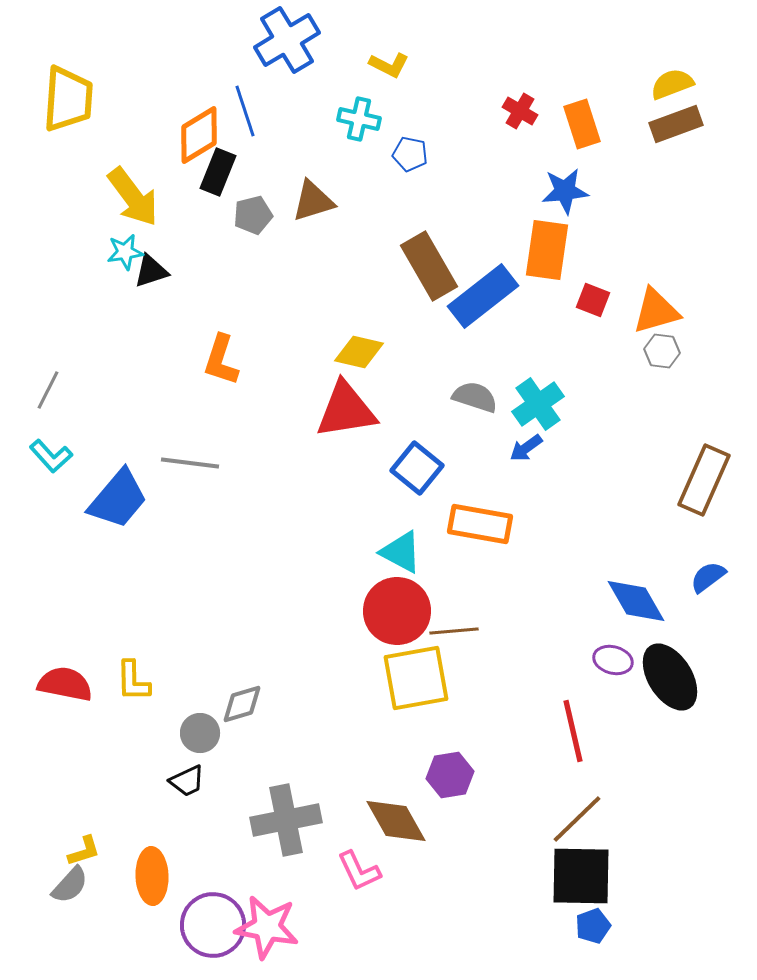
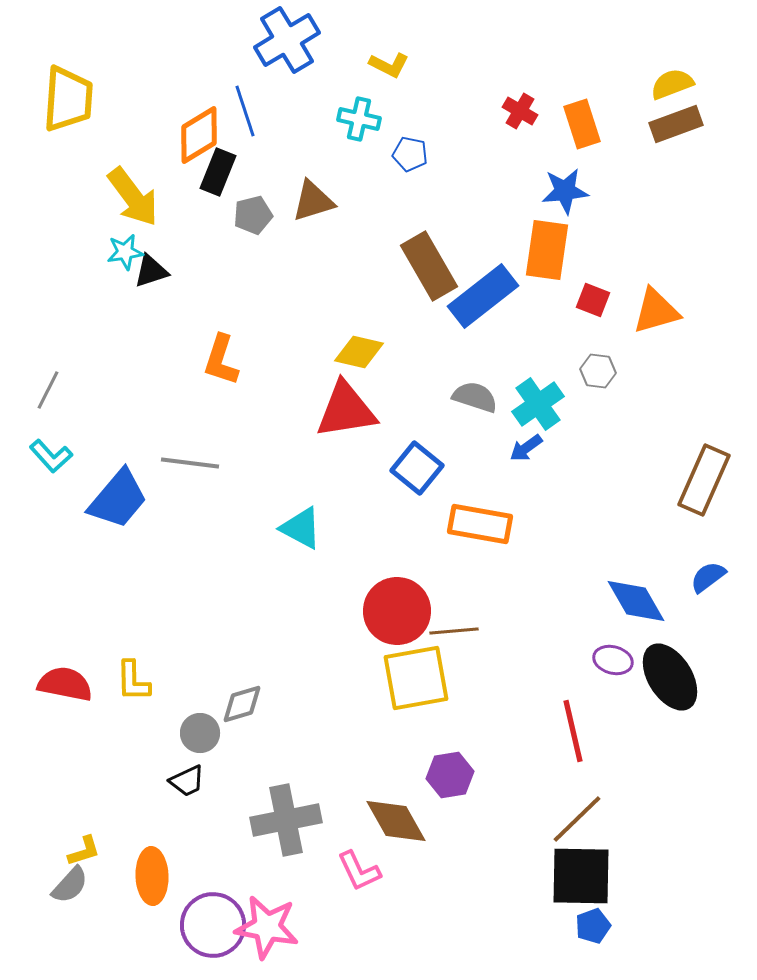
gray hexagon at (662, 351): moved 64 px left, 20 px down
cyan triangle at (401, 552): moved 100 px left, 24 px up
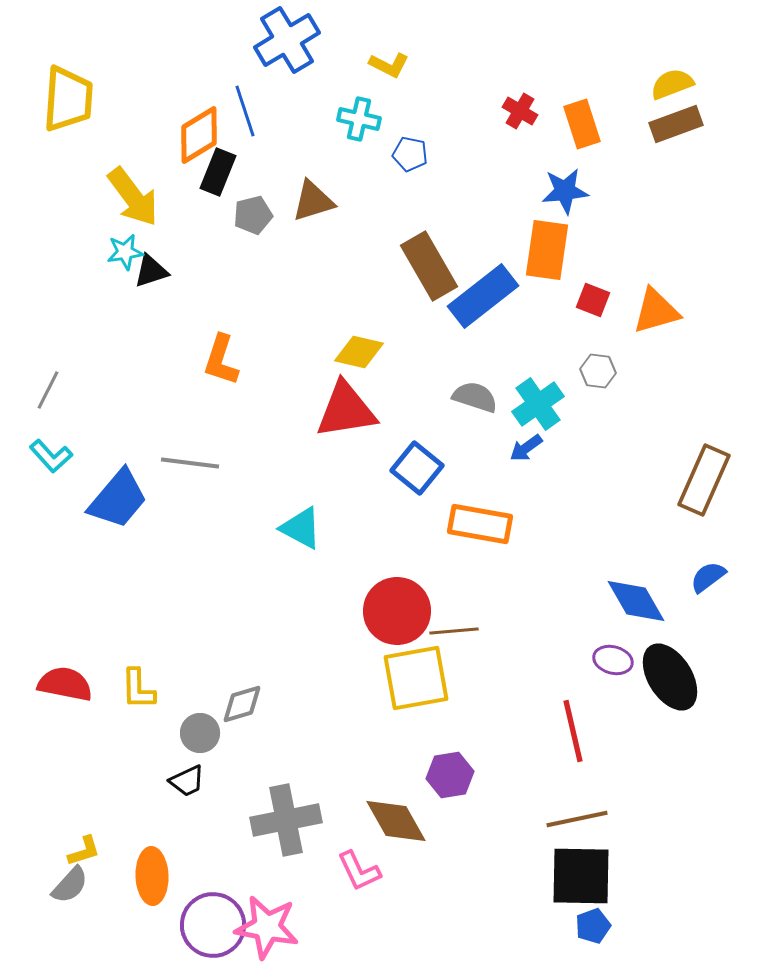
yellow L-shape at (133, 681): moved 5 px right, 8 px down
brown line at (577, 819): rotated 32 degrees clockwise
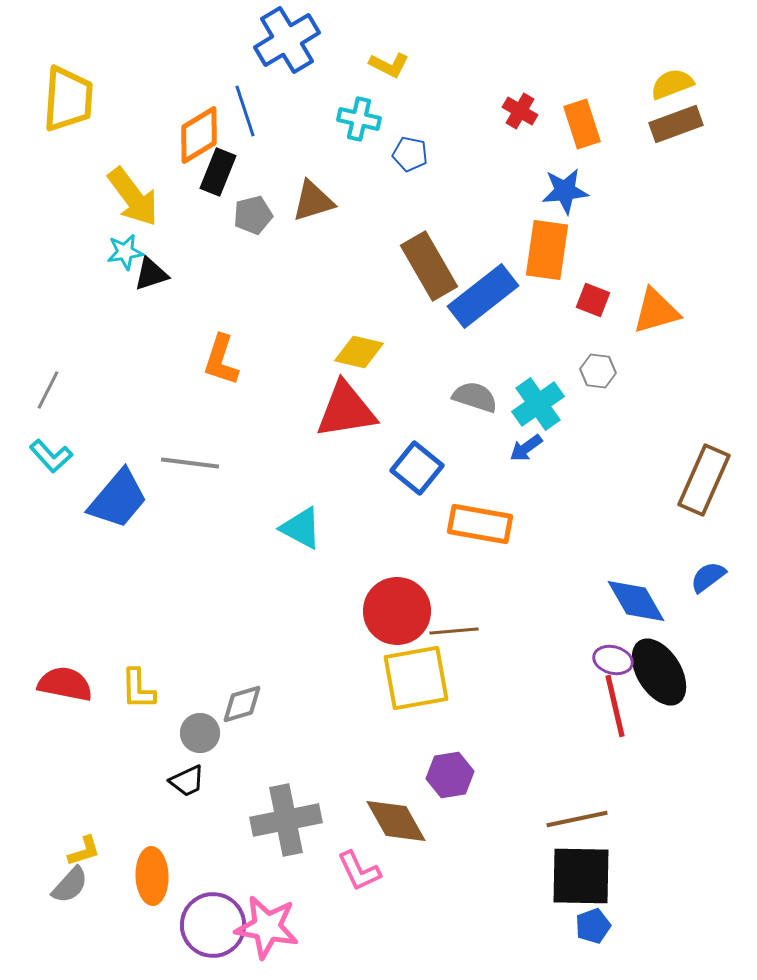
black triangle at (151, 271): moved 3 px down
black ellipse at (670, 677): moved 11 px left, 5 px up
red line at (573, 731): moved 42 px right, 25 px up
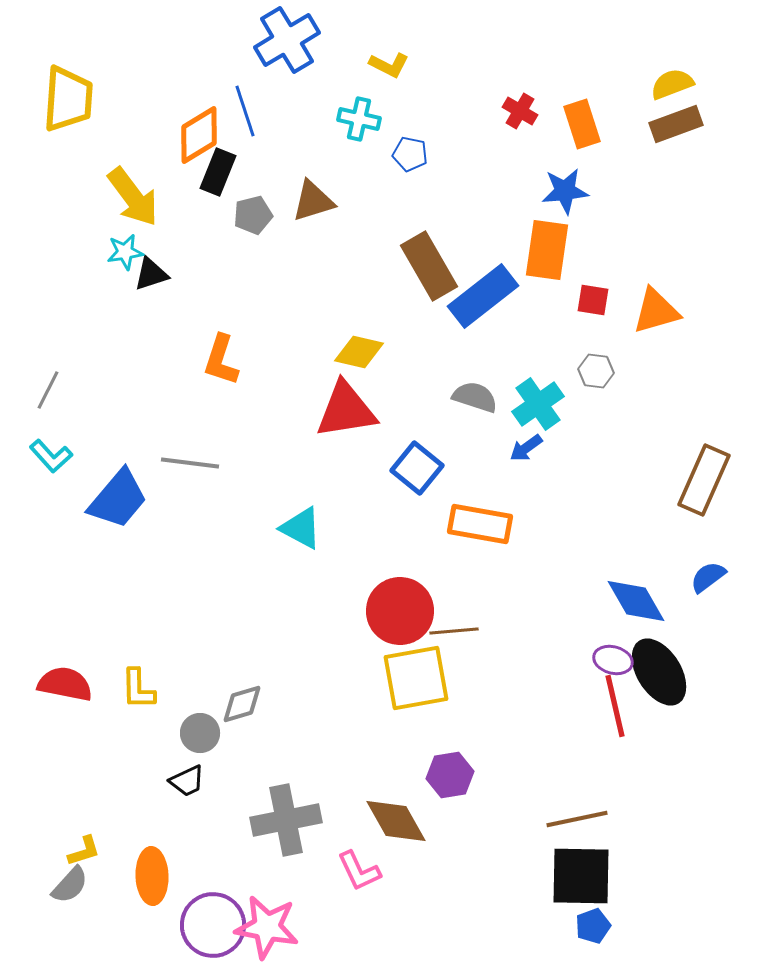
red square at (593, 300): rotated 12 degrees counterclockwise
gray hexagon at (598, 371): moved 2 px left
red circle at (397, 611): moved 3 px right
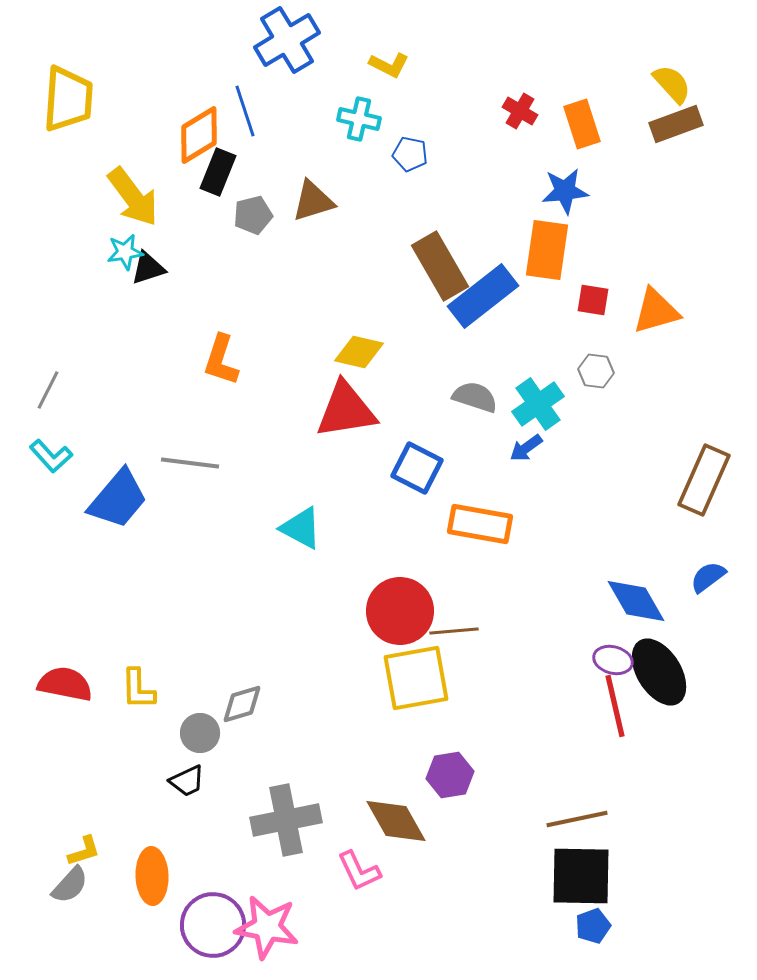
yellow semicircle at (672, 84): rotated 69 degrees clockwise
brown rectangle at (429, 266): moved 11 px right
black triangle at (151, 274): moved 3 px left, 6 px up
blue square at (417, 468): rotated 12 degrees counterclockwise
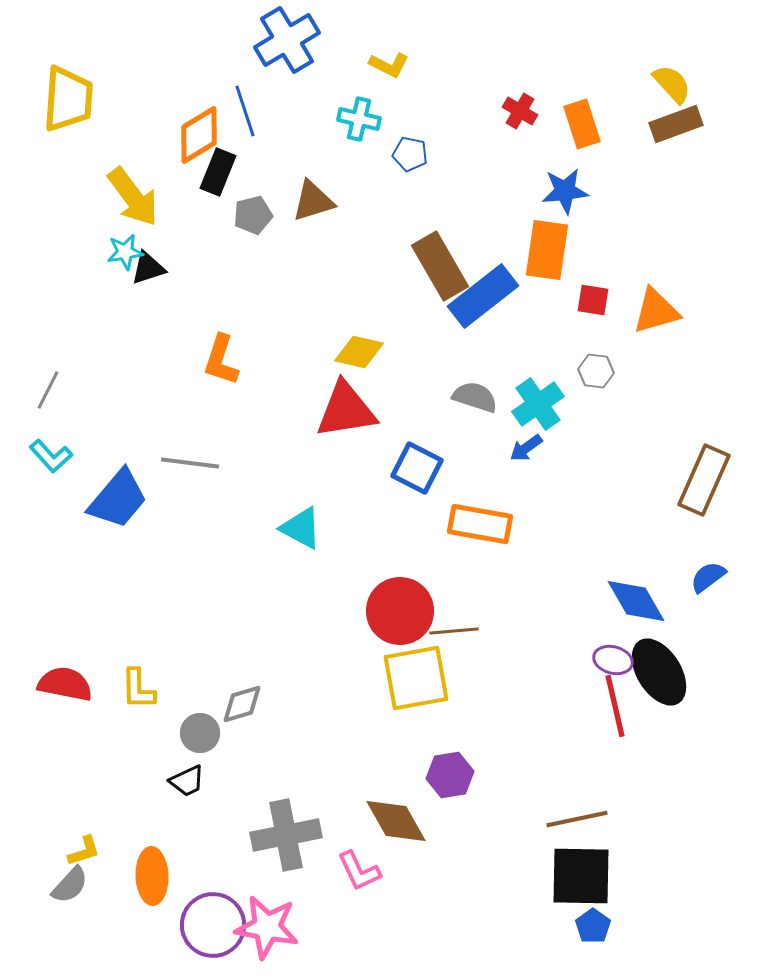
gray cross at (286, 820): moved 15 px down
blue pentagon at (593, 926): rotated 16 degrees counterclockwise
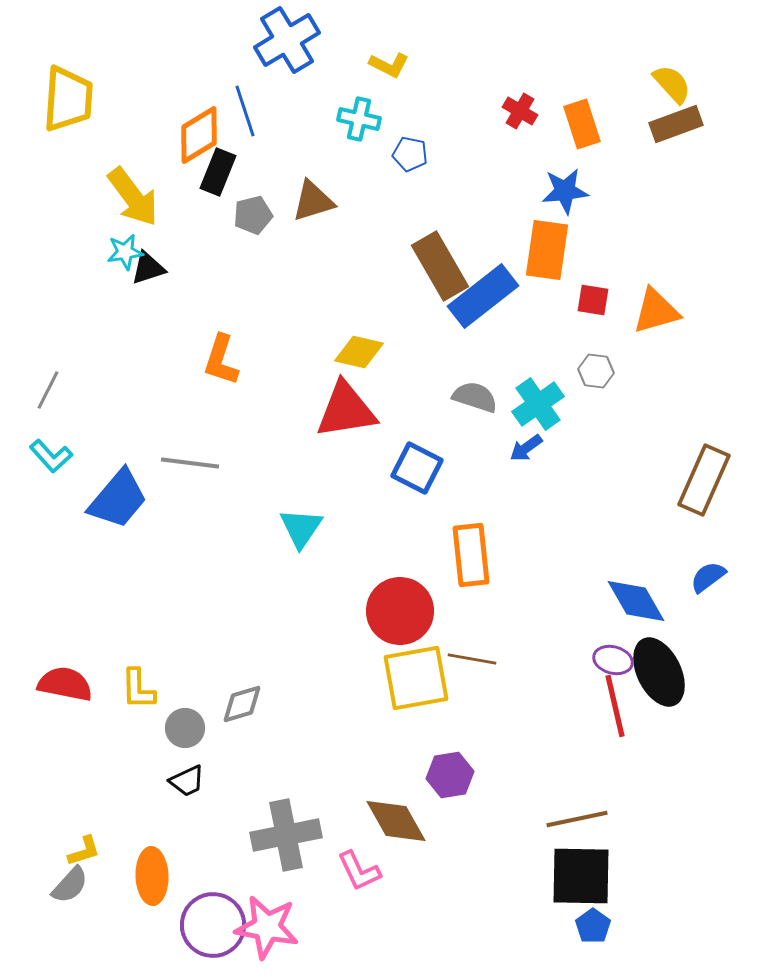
orange rectangle at (480, 524): moved 9 px left, 31 px down; rotated 74 degrees clockwise
cyan triangle at (301, 528): rotated 36 degrees clockwise
brown line at (454, 631): moved 18 px right, 28 px down; rotated 15 degrees clockwise
black ellipse at (659, 672): rotated 6 degrees clockwise
gray circle at (200, 733): moved 15 px left, 5 px up
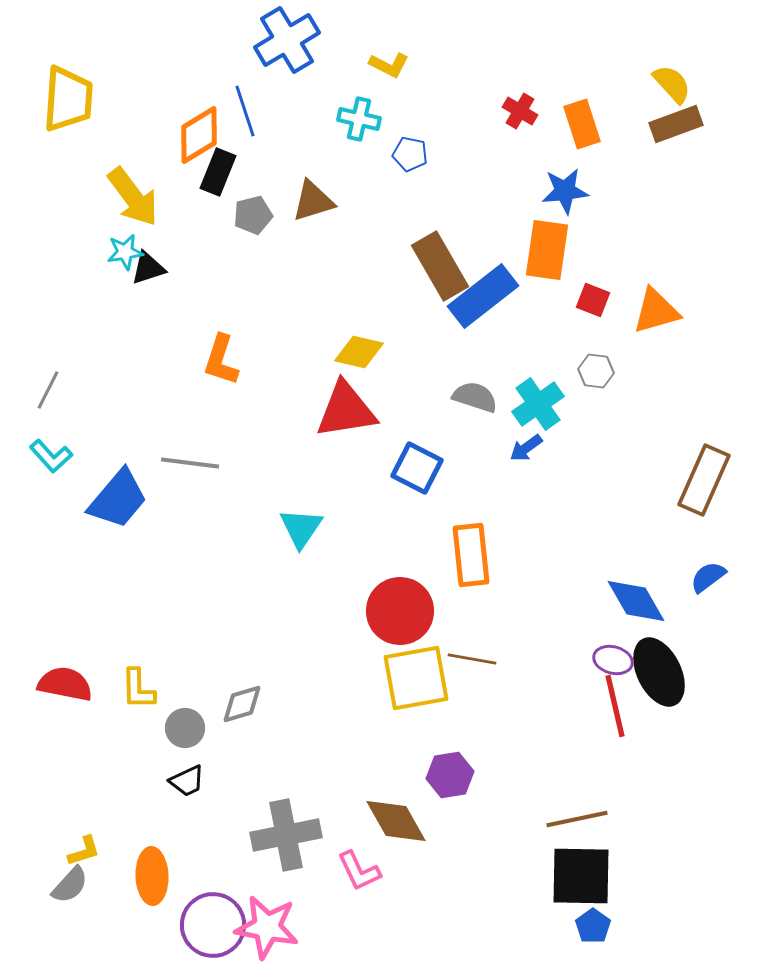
red square at (593, 300): rotated 12 degrees clockwise
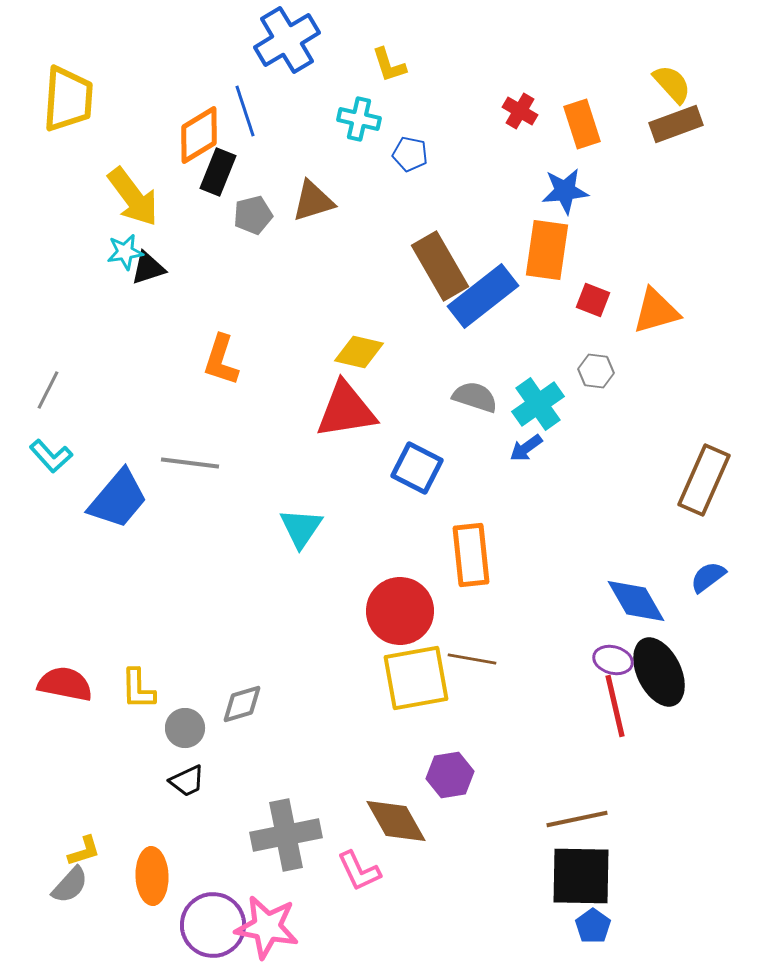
yellow L-shape at (389, 65): rotated 45 degrees clockwise
